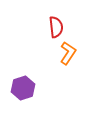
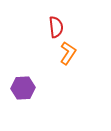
purple hexagon: rotated 15 degrees clockwise
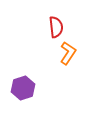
purple hexagon: rotated 15 degrees counterclockwise
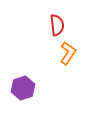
red semicircle: moved 1 px right, 2 px up
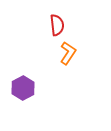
purple hexagon: rotated 10 degrees counterclockwise
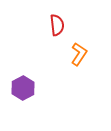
orange L-shape: moved 11 px right, 1 px down
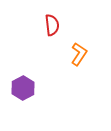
red semicircle: moved 5 px left
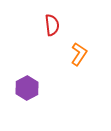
purple hexagon: moved 4 px right
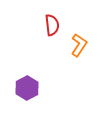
orange L-shape: moved 9 px up
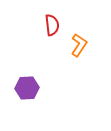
purple hexagon: rotated 25 degrees clockwise
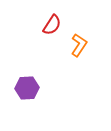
red semicircle: rotated 40 degrees clockwise
